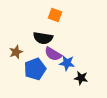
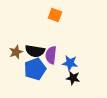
black semicircle: moved 8 px left, 13 px down
purple semicircle: moved 2 px left, 1 px down; rotated 66 degrees clockwise
blue star: moved 3 px right
black star: moved 8 px left
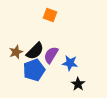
orange square: moved 5 px left
black semicircle: rotated 54 degrees counterclockwise
purple semicircle: rotated 24 degrees clockwise
blue pentagon: moved 1 px left, 1 px down
black star: moved 5 px right, 6 px down; rotated 24 degrees clockwise
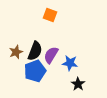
black semicircle: rotated 24 degrees counterclockwise
blue pentagon: moved 1 px right, 1 px down
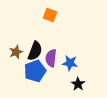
purple semicircle: moved 3 px down; rotated 24 degrees counterclockwise
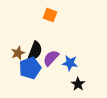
brown star: moved 2 px right, 1 px down
purple semicircle: rotated 36 degrees clockwise
blue pentagon: moved 5 px left, 3 px up
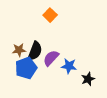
orange square: rotated 24 degrees clockwise
brown star: moved 1 px right, 3 px up; rotated 16 degrees clockwise
blue star: moved 1 px left, 3 px down
blue pentagon: moved 4 px left
black star: moved 10 px right, 5 px up; rotated 16 degrees clockwise
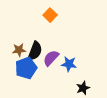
blue star: moved 2 px up
black star: moved 5 px left, 9 px down
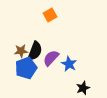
orange square: rotated 16 degrees clockwise
brown star: moved 2 px right, 1 px down
blue star: rotated 21 degrees clockwise
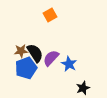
black semicircle: moved 2 px down; rotated 54 degrees counterclockwise
